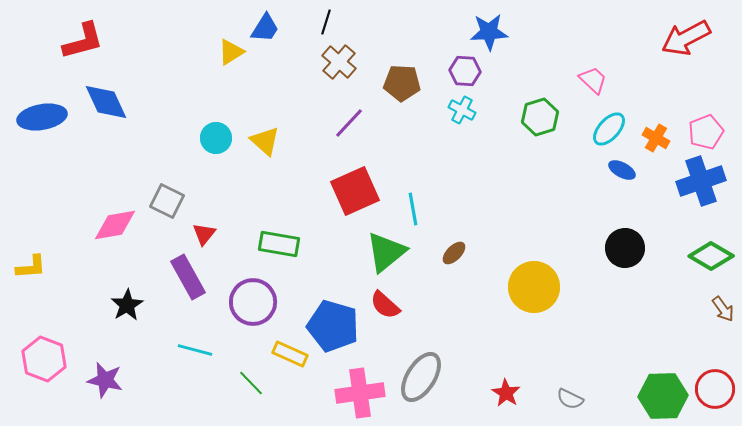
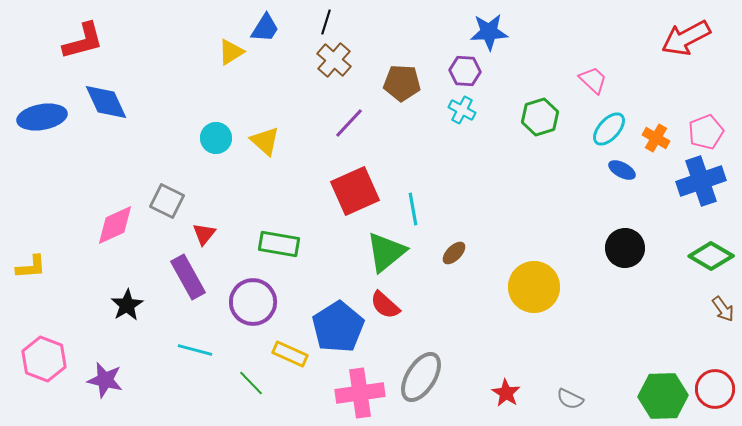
brown cross at (339, 62): moved 5 px left, 2 px up
pink diamond at (115, 225): rotated 15 degrees counterclockwise
blue pentagon at (333, 326): moved 5 px right, 1 px down; rotated 24 degrees clockwise
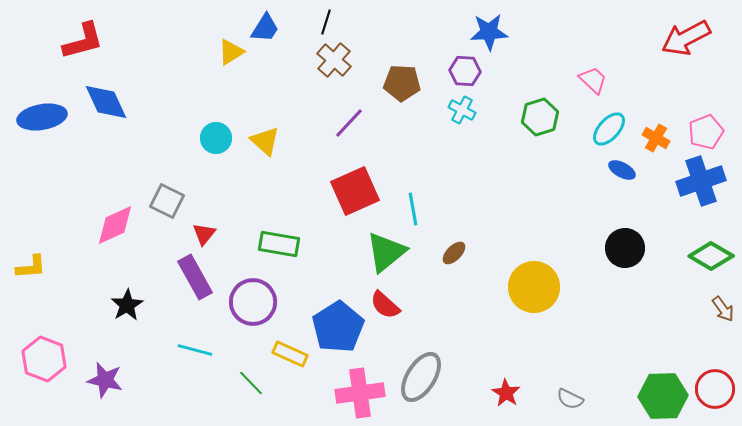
purple rectangle at (188, 277): moved 7 px right
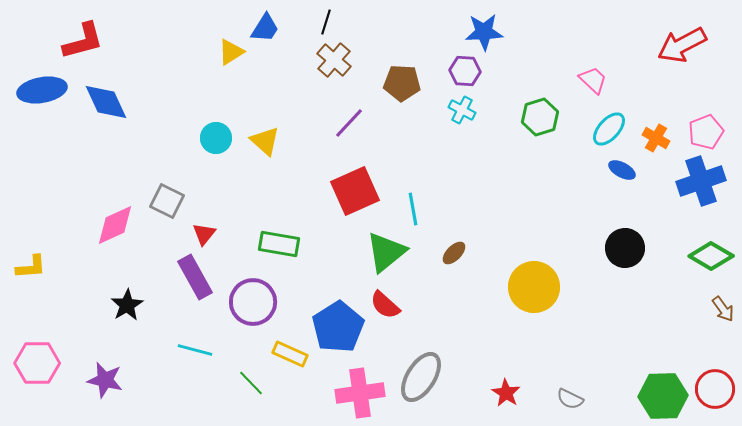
blue star at (489, 32): moved 5 px left
red arrow at (686, 38): moved 4 px left, 7 px down
blue ellipse at (42, 117): moved 27 px up
pink hexagon at (44, 359): moved 7 px left, 4 px down; rotated 21 degrees counterclockwise
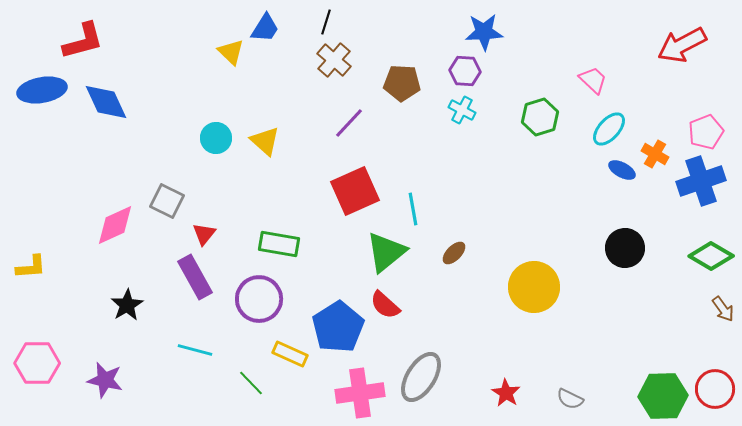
yellow triangle at (231, 52): rotated 44 degrees counterclockwise
orange cross at (656, 138): moved 1 px left, 16 px down
purple circle at (253, 302): moved 6 px right, 3 px up
